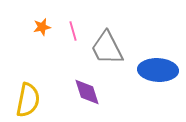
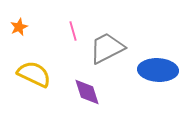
orange star: moved 23 px left; rotated 12 degrees counterclockwise
gray trapezoid: rotated 90 degrees clockwise
yellow semicircle: moved 6 px right, 26 px up; rotated 76 degrees counterclockwise
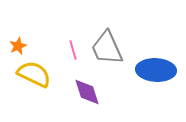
orange star: moved 1 px left, 19 px down
pink line: moved 19 px down
gray trapezoid: rotated 87 degrees counterclockwise
blue ellipse: moved 2 px left
